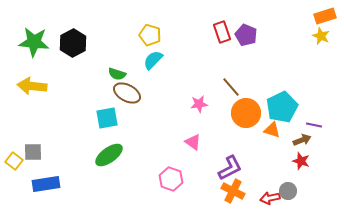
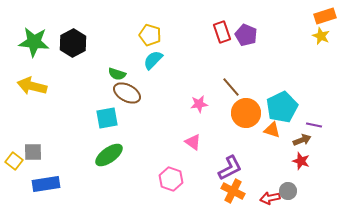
yellow arrow: rotated 8 degrees clockwise
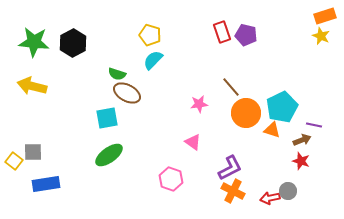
purple pentagon: rotated 10 degrees counterclockwise
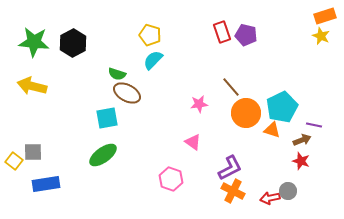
green ellipse: moved 6 px left
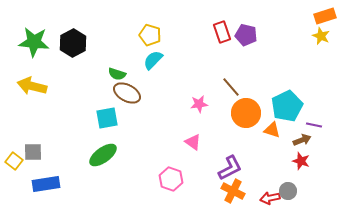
cyan pentagon: moved 5 px right, 1 px up
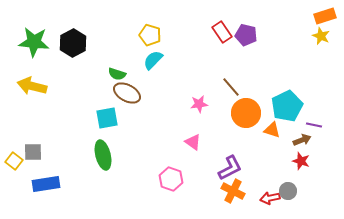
red rectangle: rotated 15 degrees counterclockwise
green ellipse: rotated 68 degrees counterclockwise
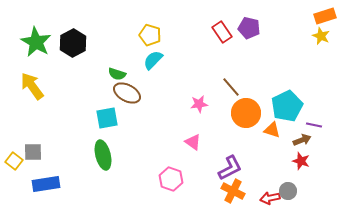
purple pentagon: moved 3 px right, 7 px up
green star: moved 2 px right; rotated 24 degrees clockwise
yellow arrow: rotated 40 degrees clockwise
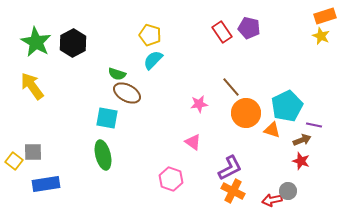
cyan square: rotated 20 degrees clockwise
red arrow: moved 2 px right, 2 px down
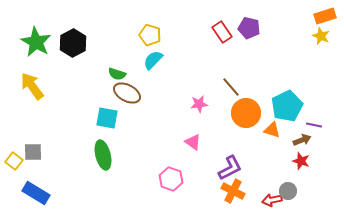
blue rectangle: moved 10 px left, 9 px down; rotated 40 degrees clockwise
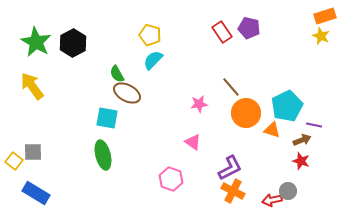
green semicircle: rotated 42 degrees clockwise
